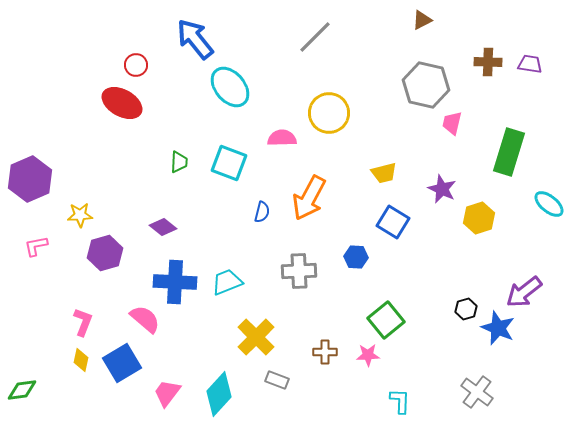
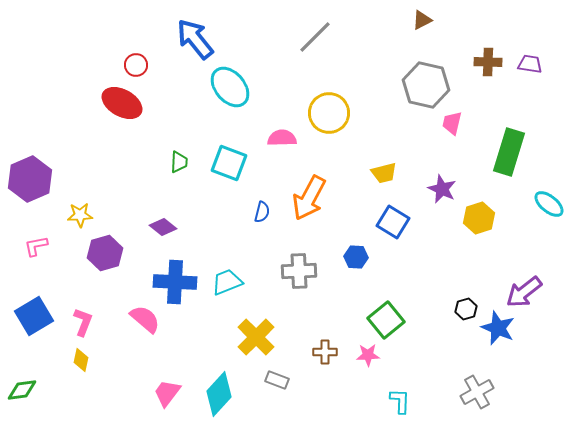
blue square at (122, 363): moved 88 px left, 47 px up
gray cross at (477, 392): rotated 24 degrees clockwise
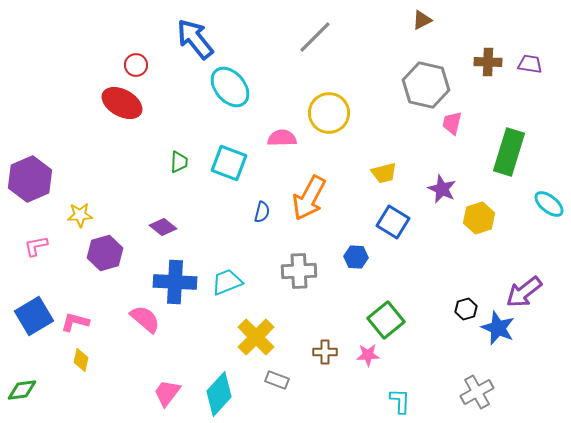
pink L-shape at (83, 322): moved 8 px left; rotated 96 degrees counterclockwise
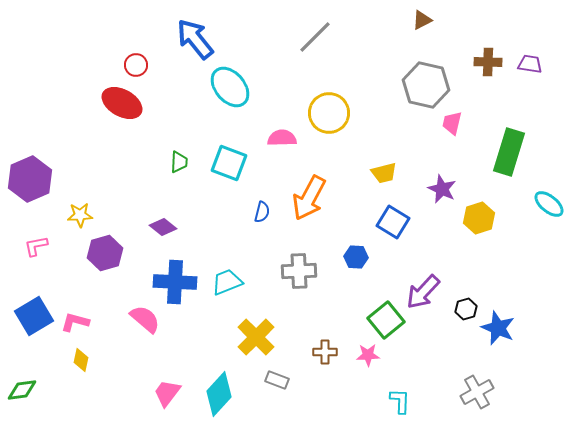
purple arrow at (524, 292): moved 101 px left; rotated 9 degrees counterclockwise
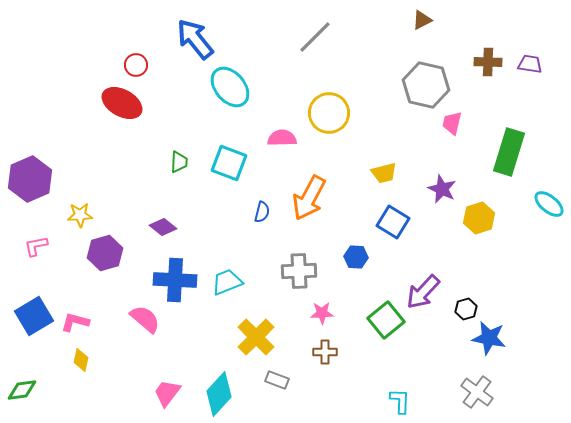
blue cross at (175, 282): moved 2 px up
blue star at (498, 328): moved 9 px left, 10 px down; rotated 12 degrees counterclockwise
pink star at (368, 355): moved 46 px left, 42 px up
gray cross at (477, 392): rotated 24 degrees counterclockwise
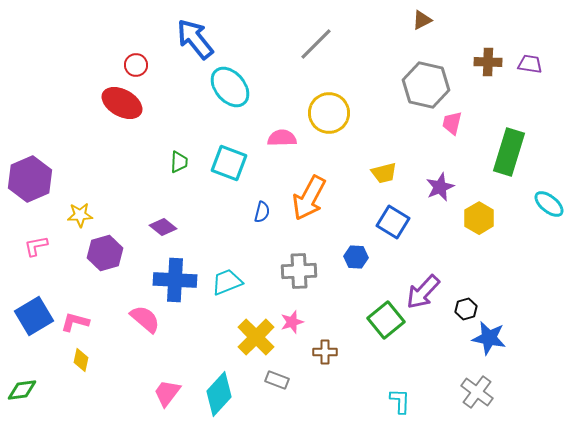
gray line at (315, 37): moved 1 px right, 7 px down
purple star at (442, 189): moved 2 px left, 2 px up; rotated 24 degrees clockwise
yellow hexagon at (479, 218): rotated 12 degrees counterclockwise
pink star at (322, 313): moved 30 px left, 9 px down; rotated 15 degrees counterclockwise
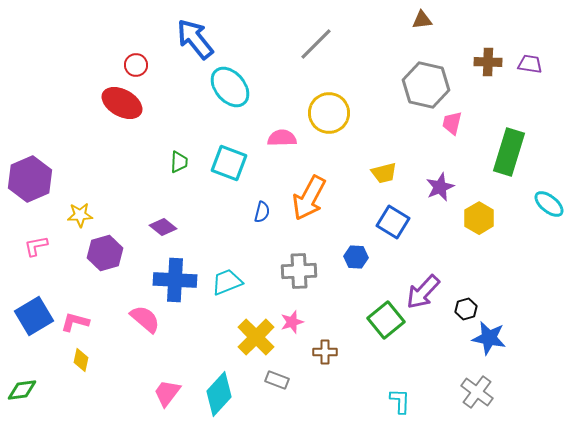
brown triangle at (422, 20): rotated 20 degrees clockwise
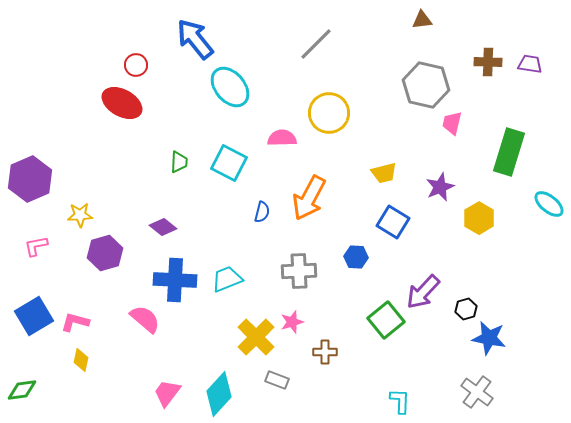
cyan square at (229, 163): rotated 6 degrees clockwise
cyan trapezoid at (227, 282): moved 3 px up
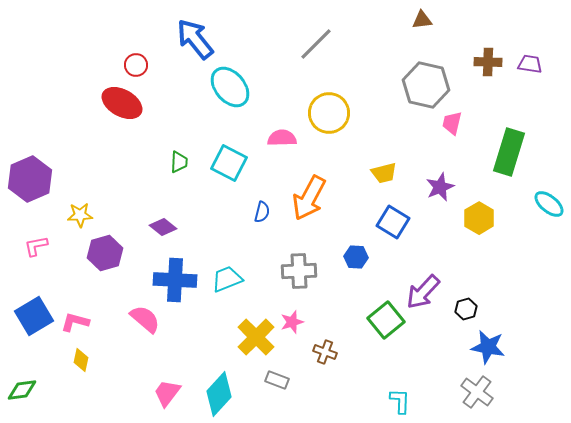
blue star at (489, 338): moved 1 px left, 9 px down
brown cross at (325, 352): rotated 20 degrees clockwise
